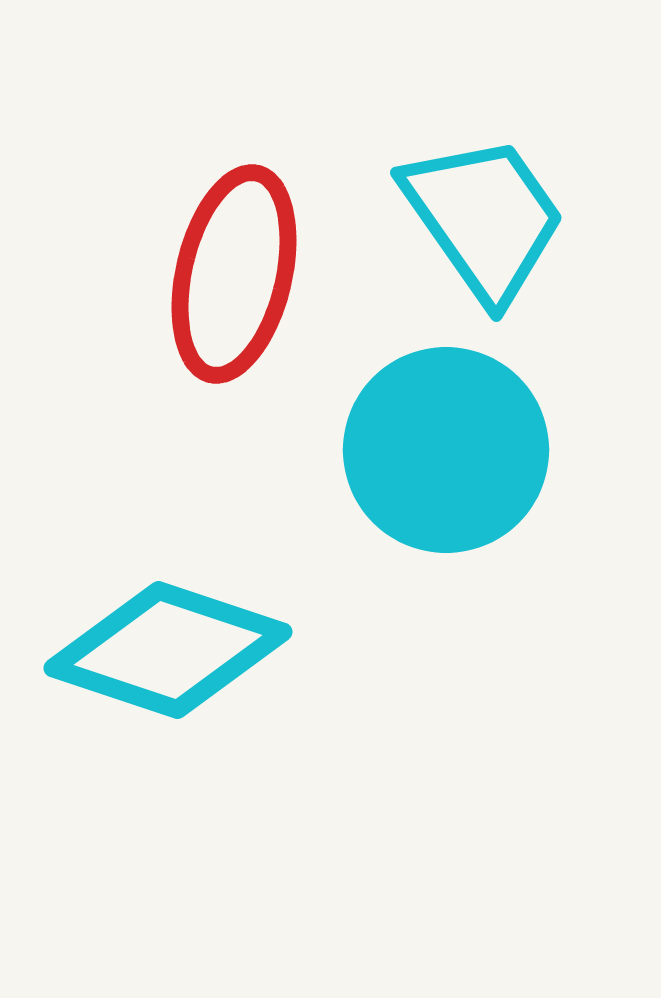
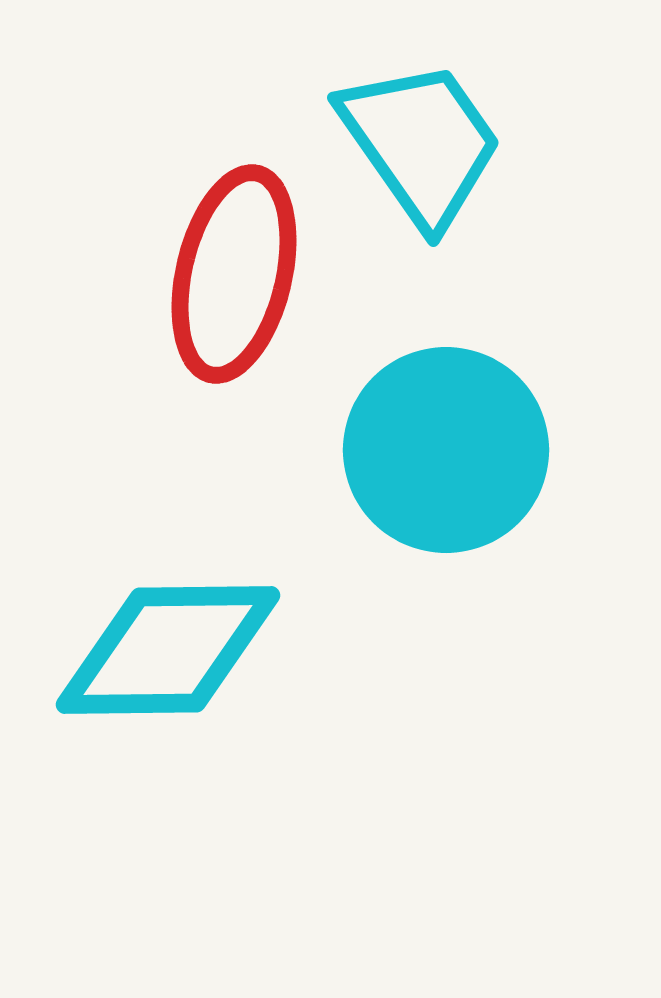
cyan trapezoid: moved 63 px left, 75 px up
cyan diamond: rotated 19 degrees counterclockwise
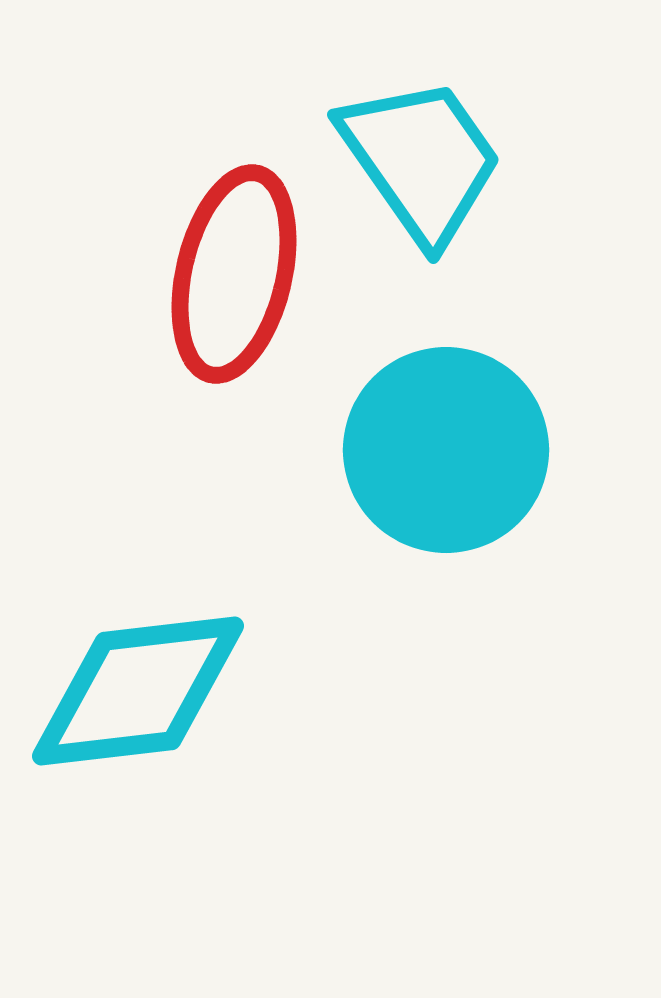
cyan trapezoid: moved 17 px down
cyan diamond: moved 30 px left, 41 px down; rotated 6 degrees counterclockwise
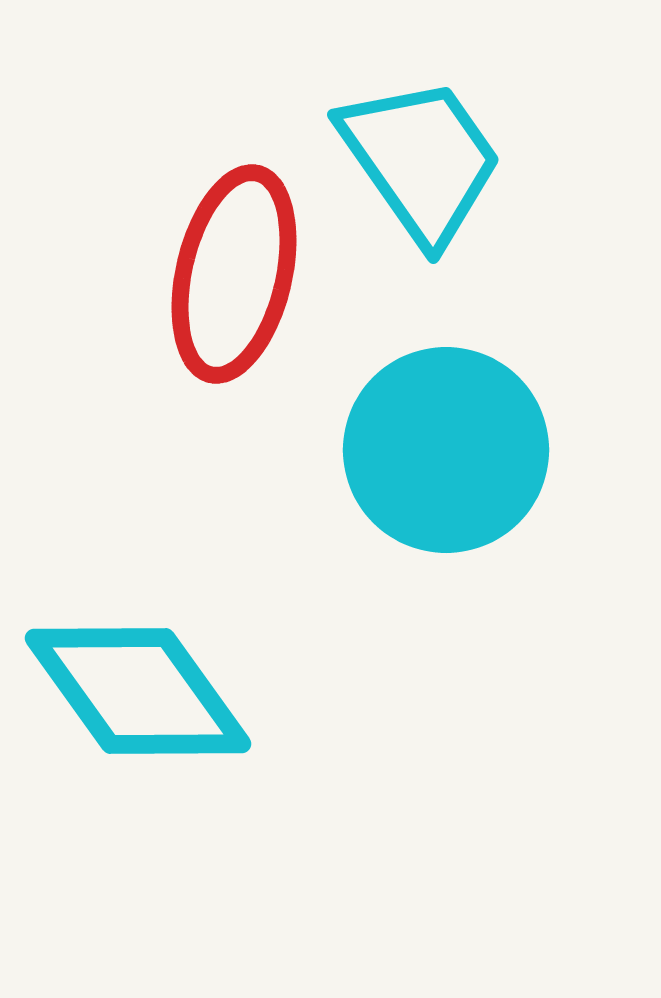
cyan diamond: rotated 61 degrees clockwise
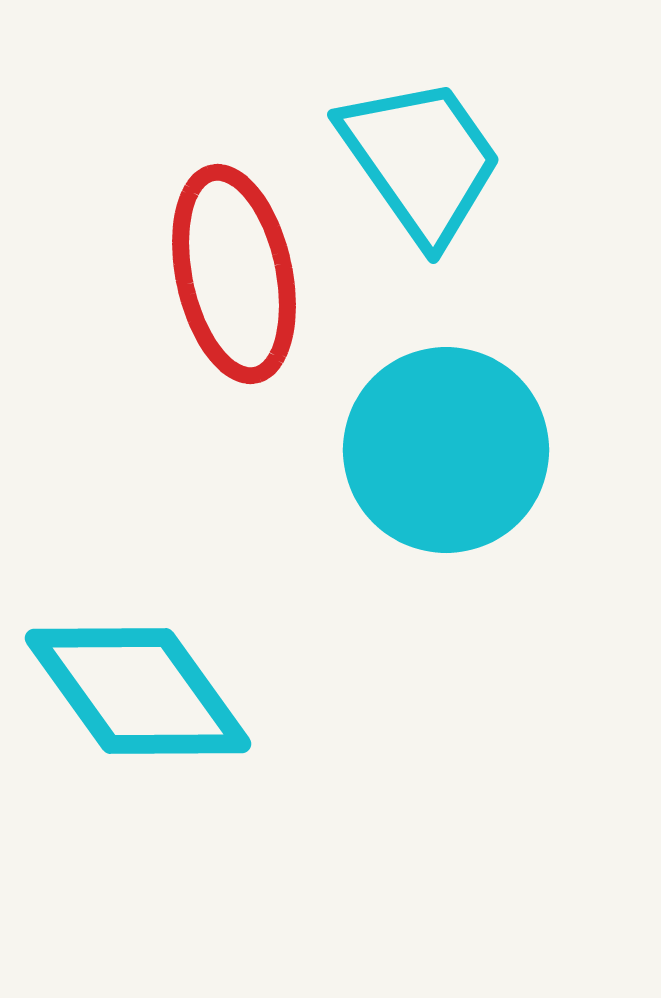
red ellipse: rotated 25 degrees counterclockwise
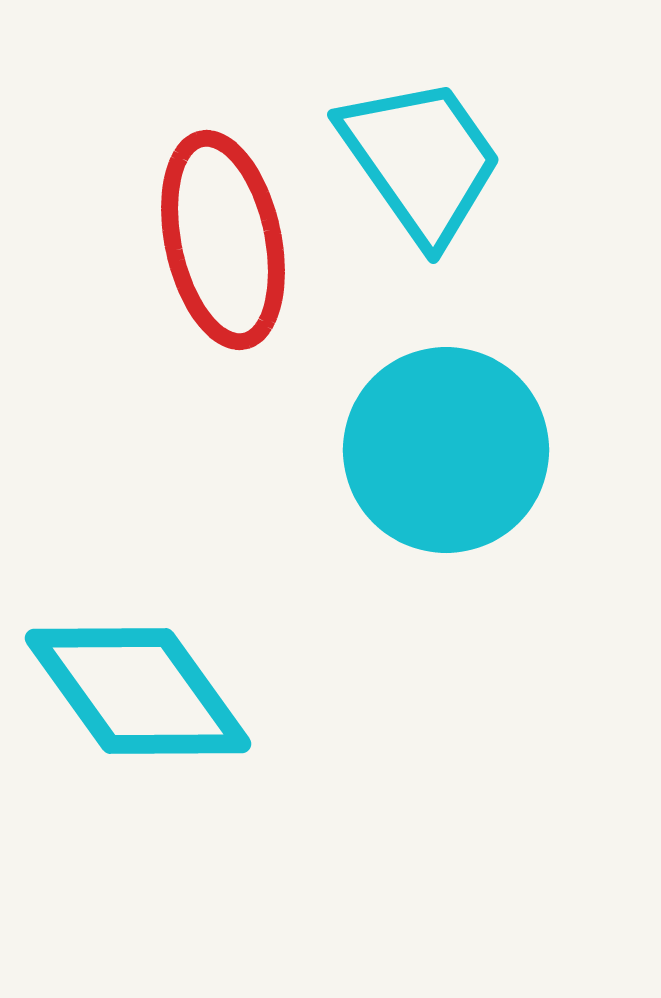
red ellipse: moved 11 px left, 34 px up
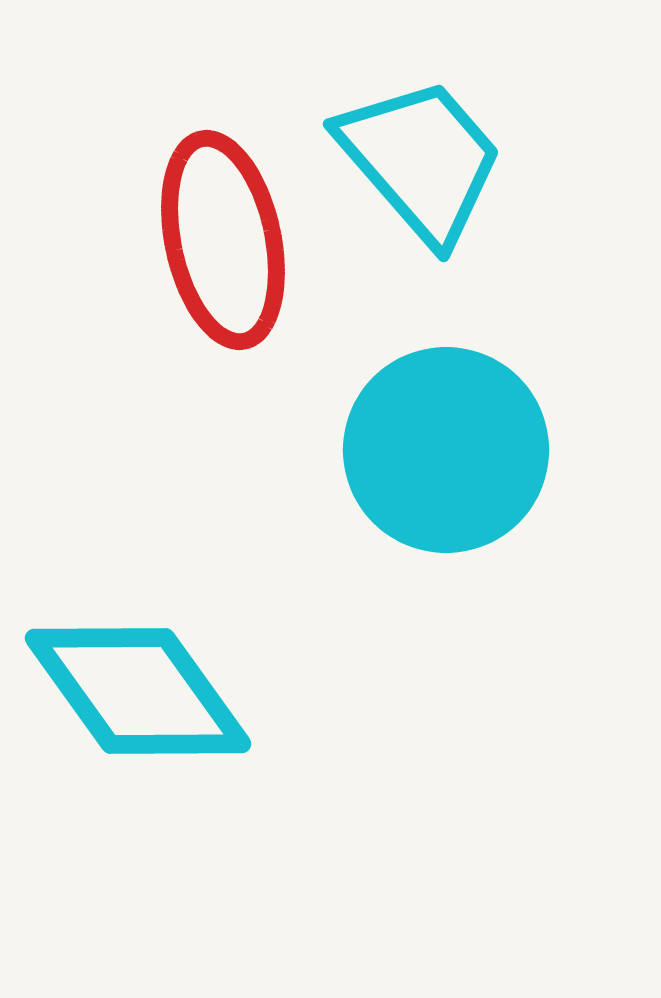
cyan trapezoid: rotated 6 degrees counterclockwise
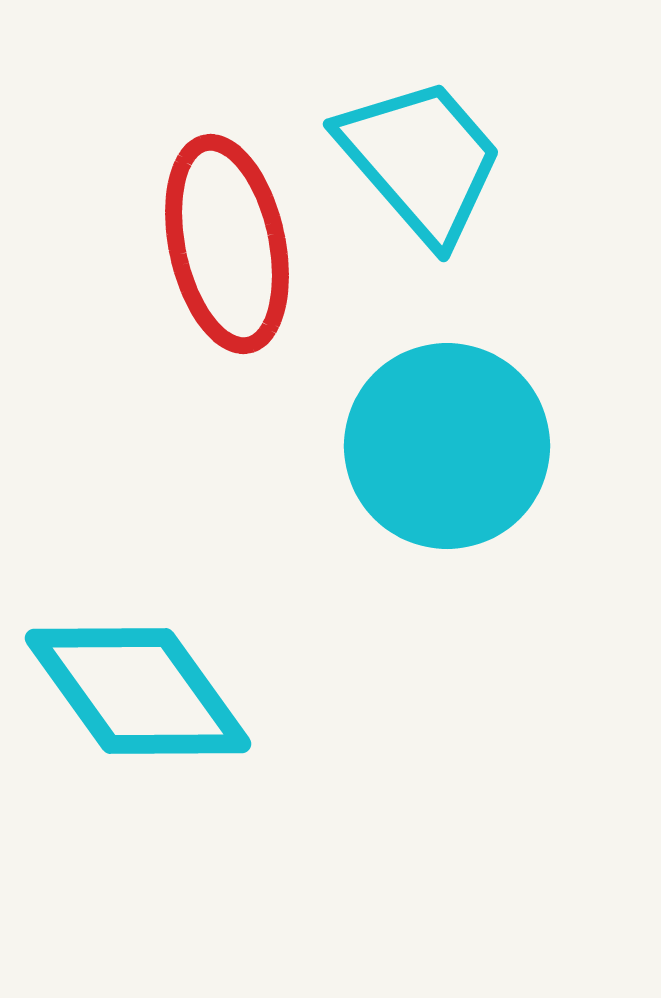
red ellipse: moved 4 px right, 4 px down
cyan circle: moved 1 px right, 4 px up
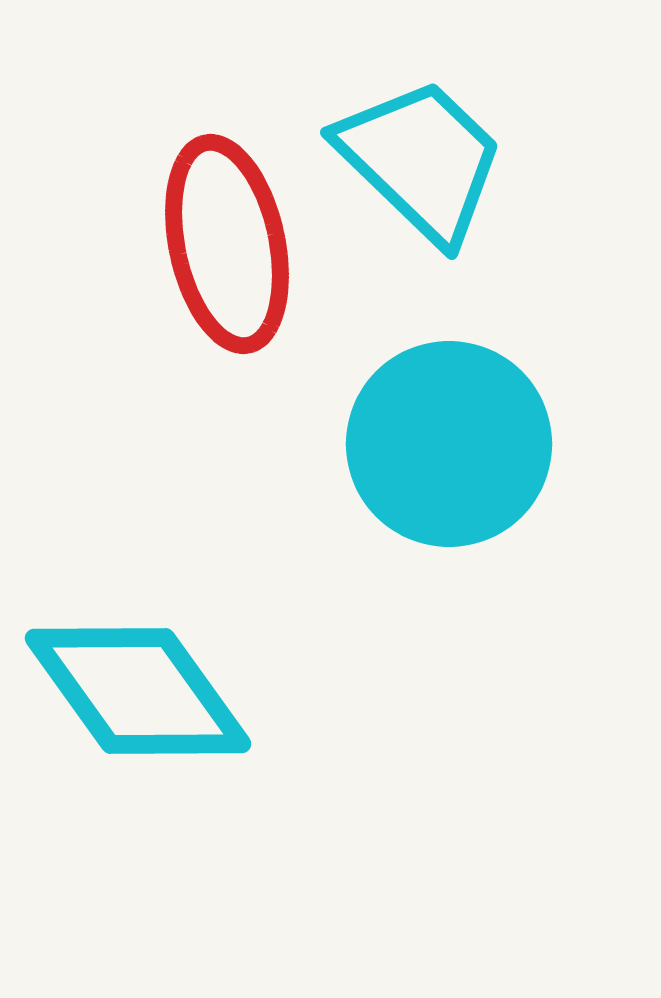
cyan trapezoid: rotated 5 degrees counterclockwise
cyan circle: moved 2 px right, 2 px up
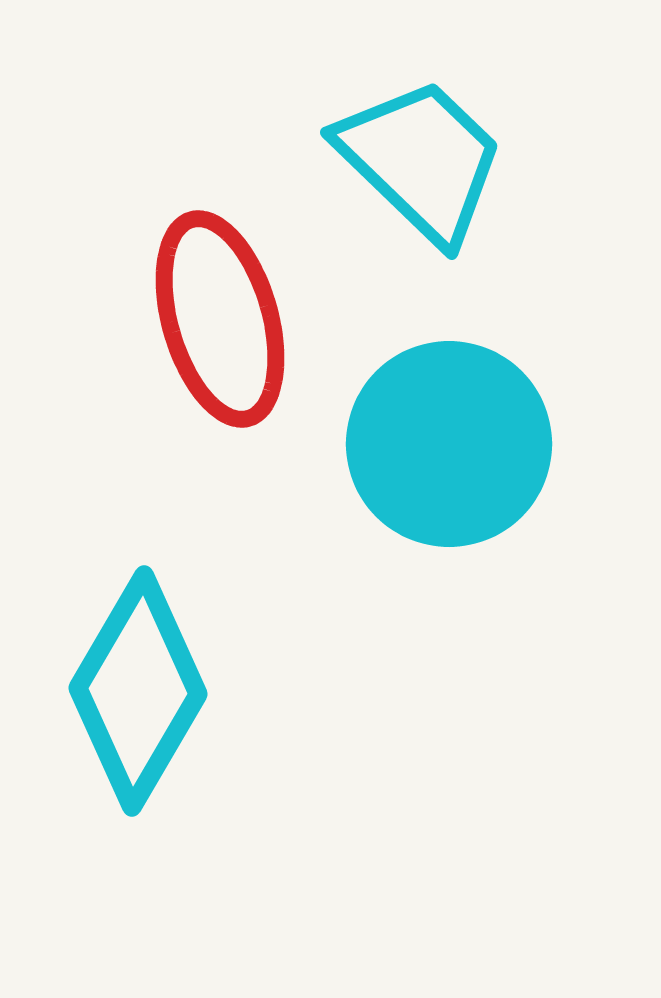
red ellipse: moved 7 px left, 75 px down; rotated 4 degrees counterclockwise
cyan diamond: rotated 66 degrees clockwise
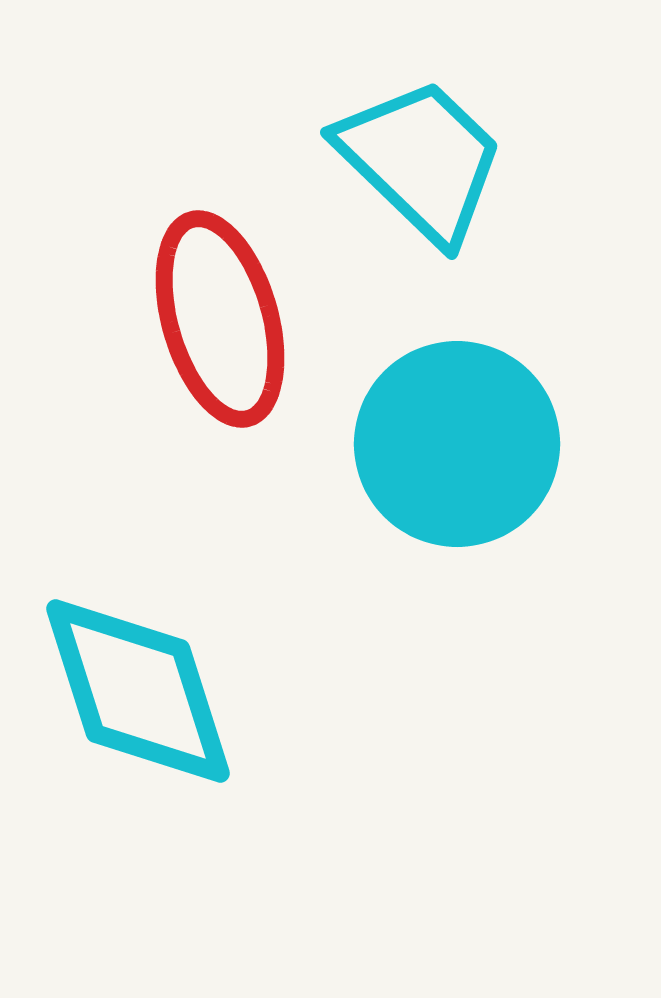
cyan circle: moved 8 px right
cyan diamond: rotated 48 degrees counterclockwise
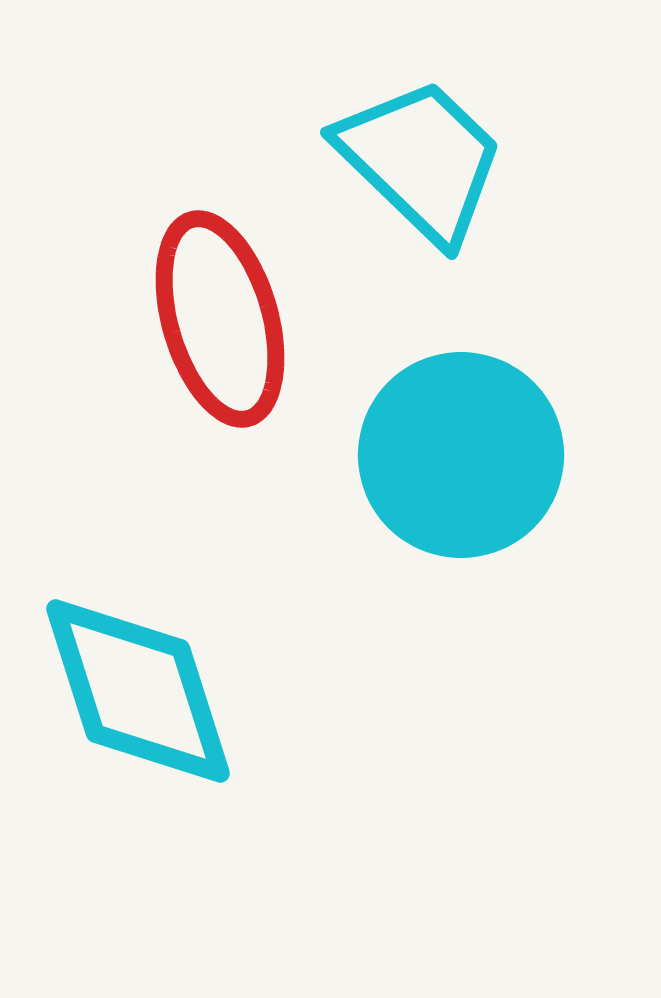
cyan circle: moved 4 px right, 11 px down
